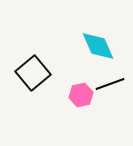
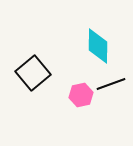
cyan diamond: rotated 24 degrees clockwise
black line: moved 1 px right
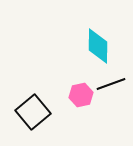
black square: moved 39 px down
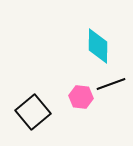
pink hexagon: moved 2 px down; rotated 20 degrees clockwise
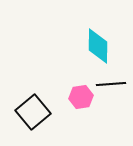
black line: rotated 16 degrees clockwise
pink hexagon: rotated 15 degrees counterclockwise
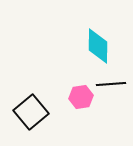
black square: moved 2 px left
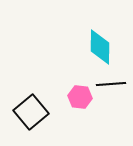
cyan diamond: moved 2 px right, 1 px down
pink hexagon: moved 1 px left; rotated 15 degrees clockwise
